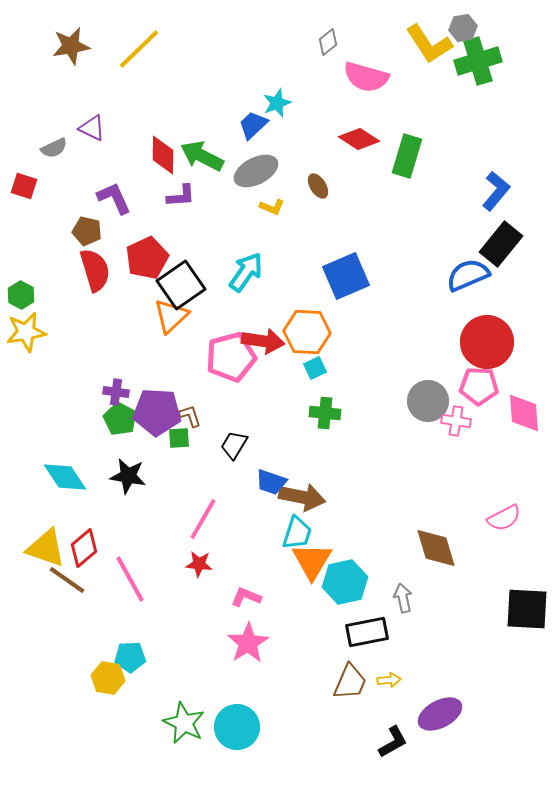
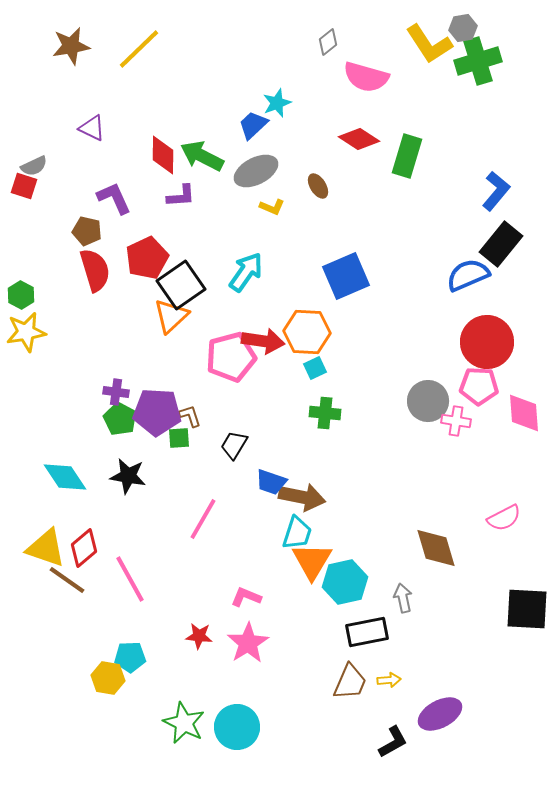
gray semicircle at (54, 148): moved 20 px left, 18 px down
red star at (199, 564): moved 72 px down
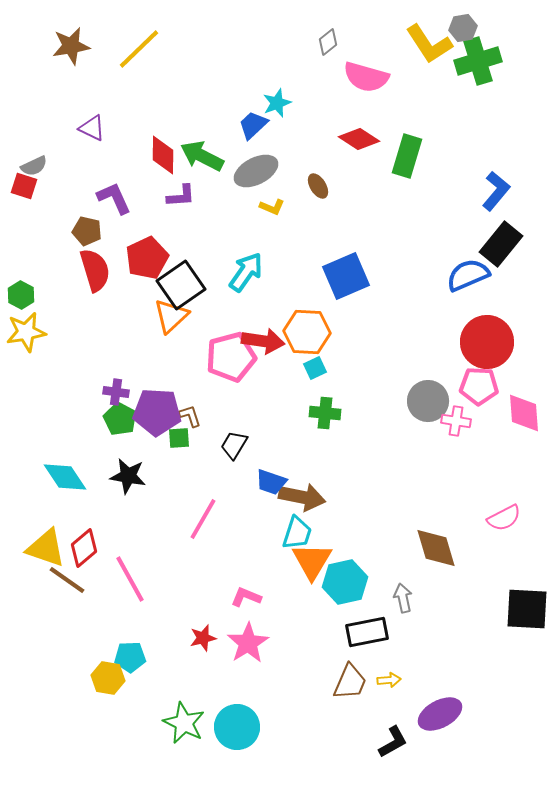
red star at (199, 636): moved 4 px right, 2 px down; rotated 20 degrees counterclockwise
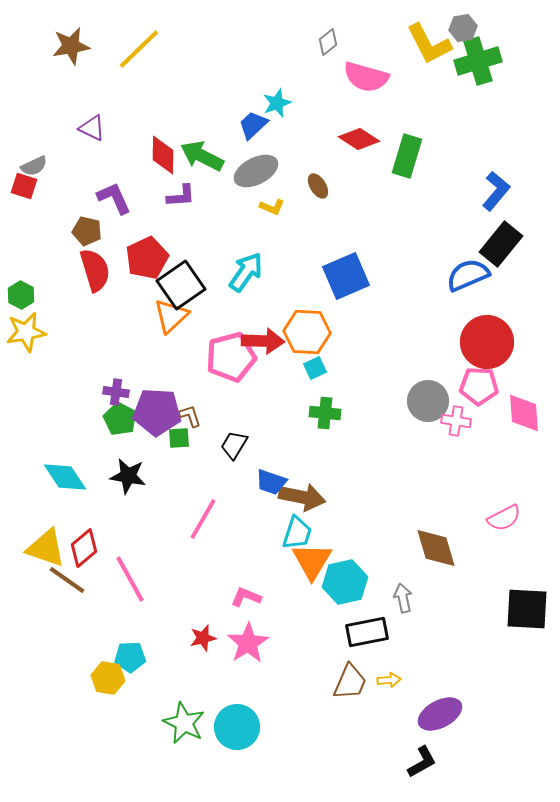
yellow L-shape at (429, 44): rotated 6 degrees clockwise
red arrow at (263, 341): rotated 6 degrees counterclockwise
black L-shape at (393, 742): moved 29 px right, 20 px down
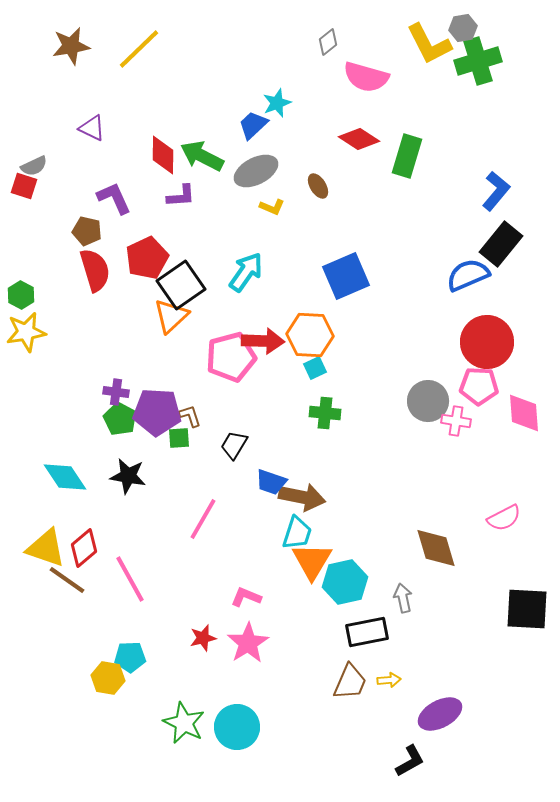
orange hexagon at (307, 332): moved 3 px right, 3 px down
black L-shape at (422, 762): moved 12 px left, 1 px up
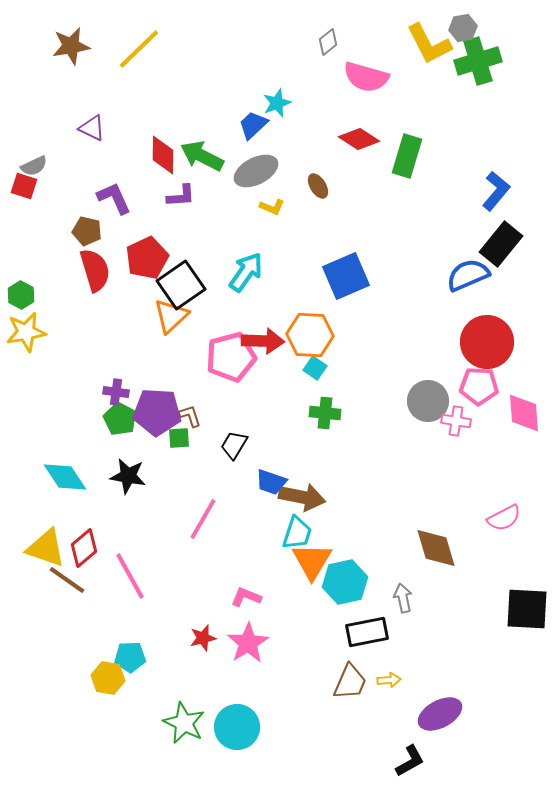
cyan square at (315, 368): rotated 30 degrees counterclockwise
pink line at (130, 579): moved 3 px up
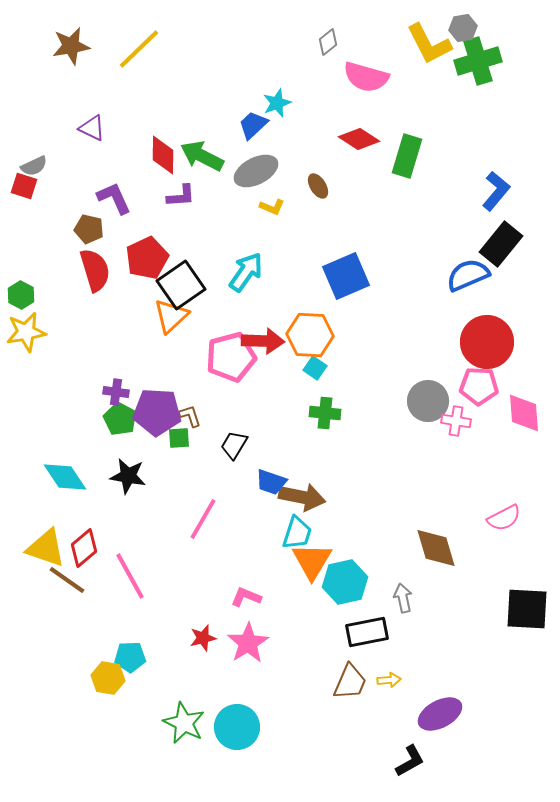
brown pentagon at (87, 231): moved 2 px right, 2 px up
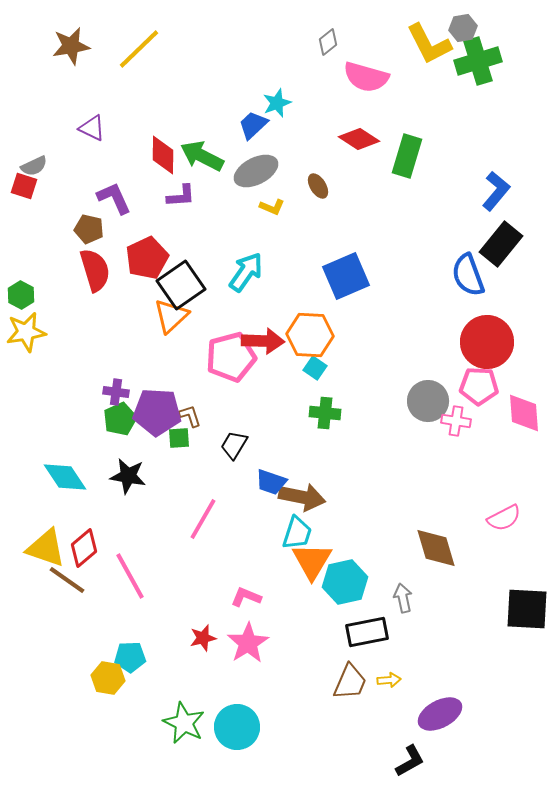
blue semicircle at (468, 275): rotated 87 degrees counterclockwise
green pentagon at (120, 419): rotated 20 degrees clockwise
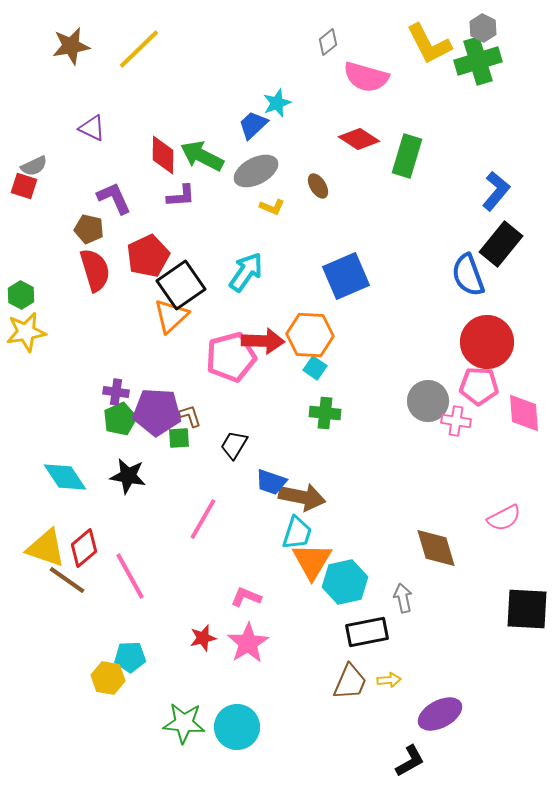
gray hexagon at (463, 28): moved 20 px right; rotated 24 degrees counterclockwise
red pentagon at (147, 258): moved 1 px right, 2 px up
green star at (184, 723): rotated 21 degrees counterclockwise
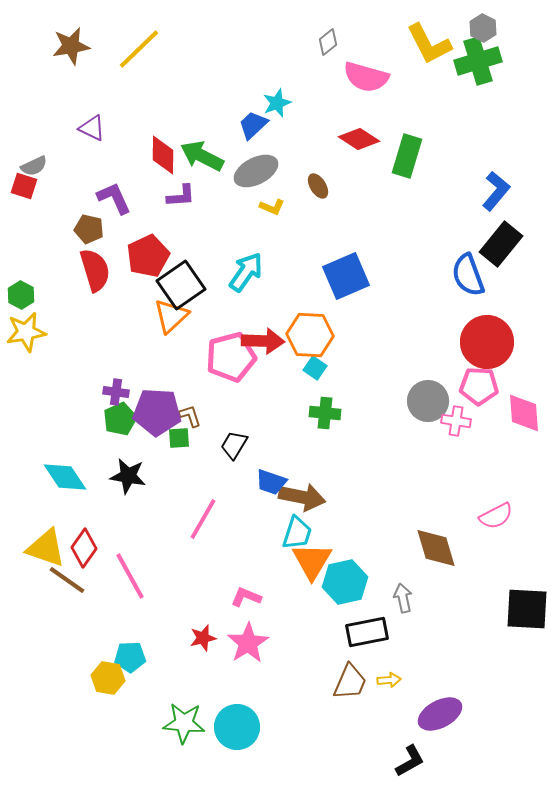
pink semicircle at (504, 518): moved 8 px left, 2 px up
red diamond at (84, 548): rotated 15 degrees counterclockwise
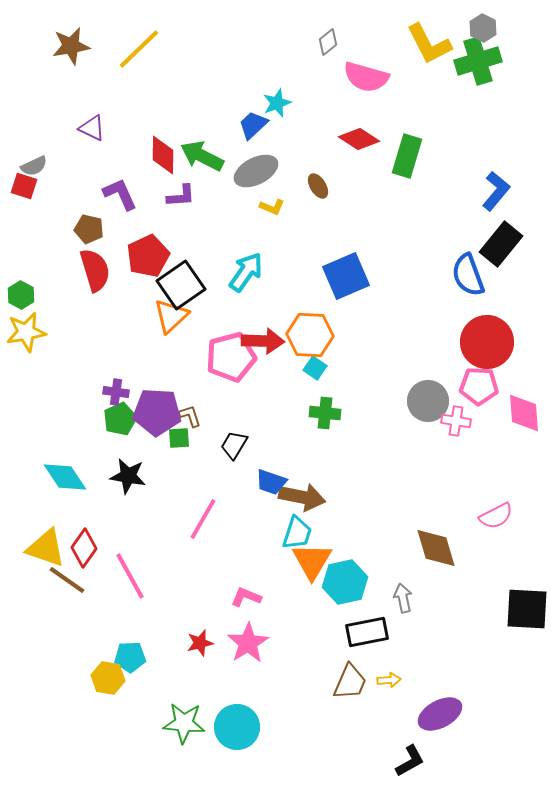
purple L-shape at (114, 198): moved 6 px right, 4 px up
red star at (203, 638): moved 3 px left, 5 px down
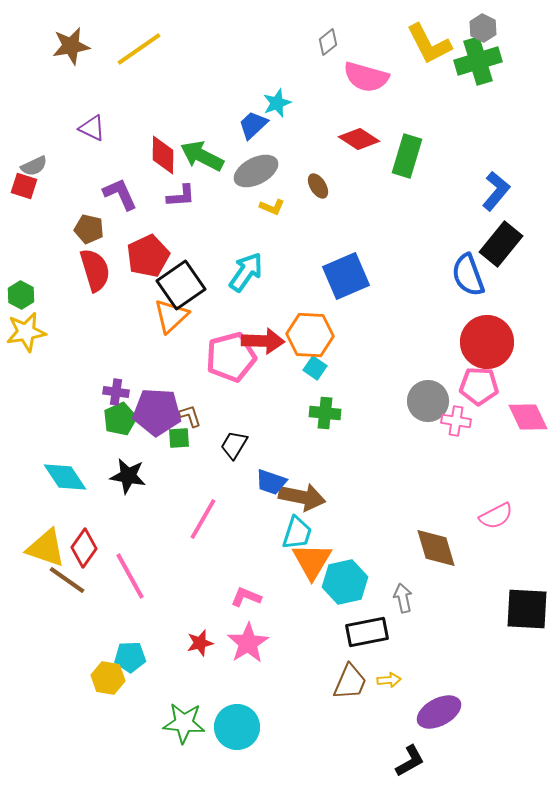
yellow line at (139, 49): rotated 9 degrees clockwise
pink diamond at (524, 413): moved 4 px right, 4 px down; rotated 21 degrees counterclockwise
purple ellipse at (440, 714): moved 1 px left, 2 px up
